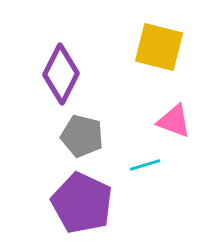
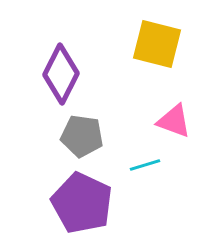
yellow square: moved 2 px left, 3 px up
gray pentagon: rotated 6 degrees counterclockwise
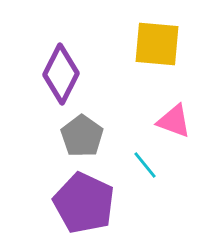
yellow square: rotated 9 degrees counterclockwise
gray pentagon: rotated 27 degrees clockwise
cyan line: rotated 68 degrees clockwise
purple pentagon: moved 2 px right
